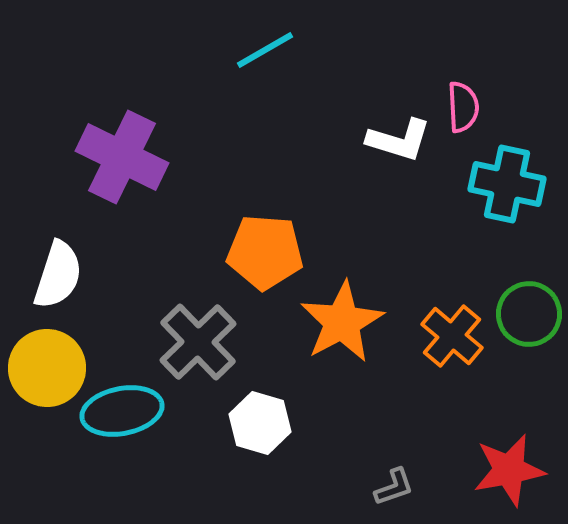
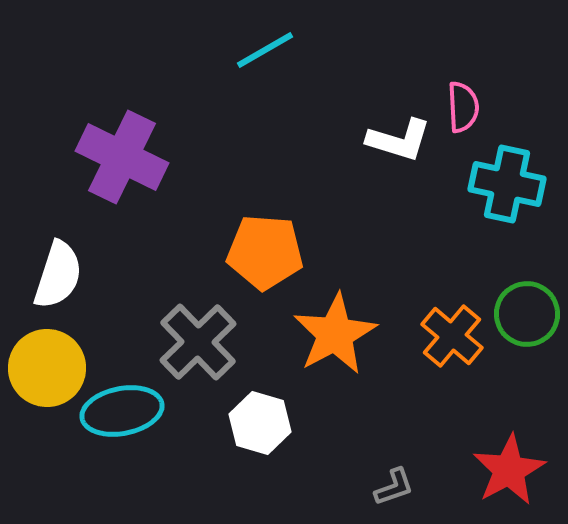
green circle: moved 2 px left
orange star: moved 7 px left, 12 px down
red star: rotated 18 degrees counterclockwise
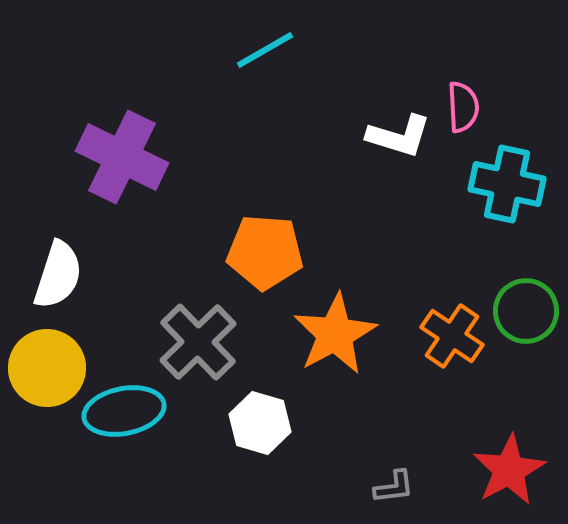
white L-shape: moved 4 px up
green circle: moved 1 px left, 3 px up
orange cross: rotated 6 degrees counterclockwise
cyan ellipse: moved 2 px right
gray L-shape: rotated 12 degrees clockwise
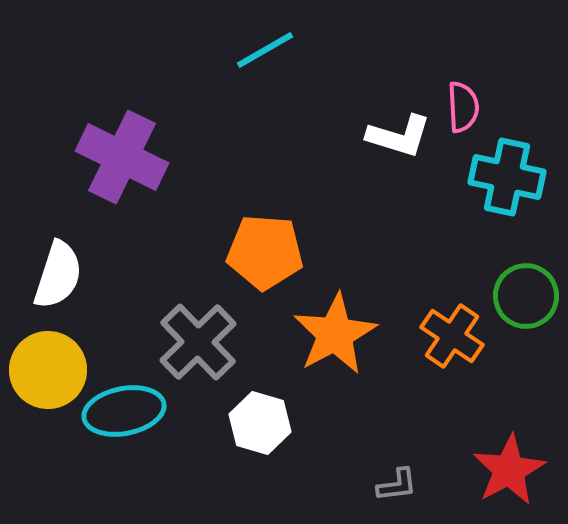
cyan cross: moved 7 px up
green circle: moved 15 px up
yellow circle: moved 1 px right, 2 px down
gray L-shape: moved 3 px right, 2 px up
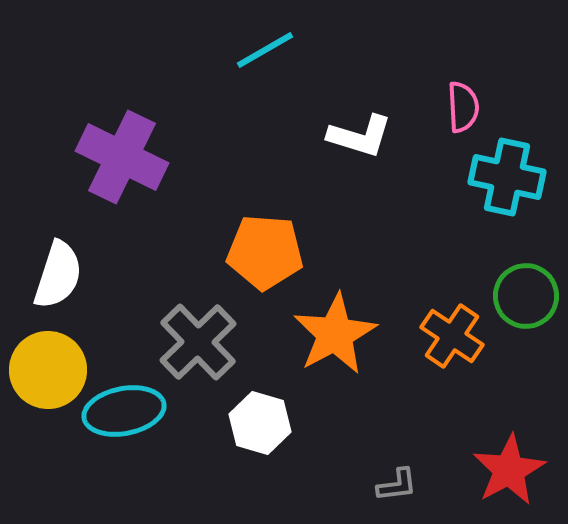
white L-shape: moved 39 px left
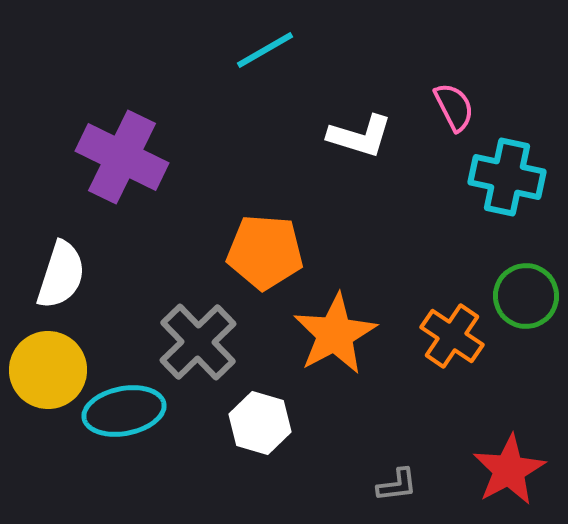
pink semicircle: moved 9 px left; rotated 24 degrees counterclockwise
white semicircle: moved 3 px right
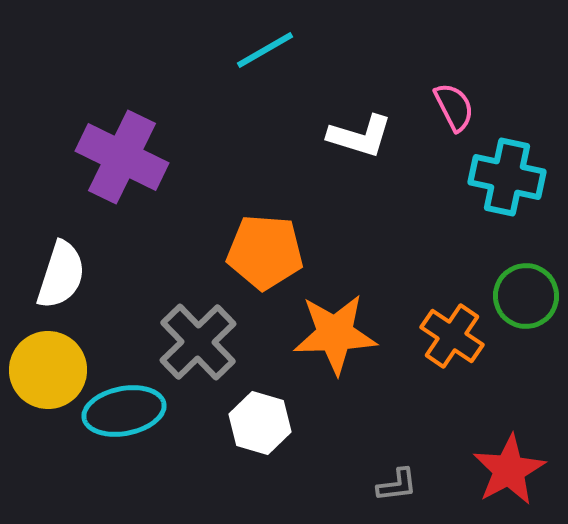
orange star: rotated 26 degrees clockwise
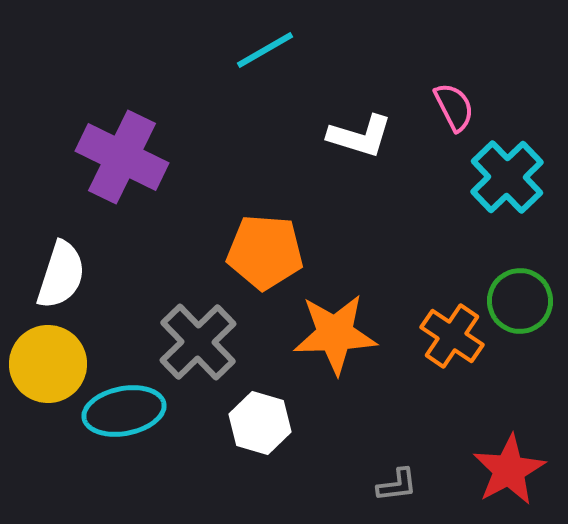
cyan cross: rotated 34 degrees clockwise
green circle: moved 6 px left, 5 px down
yellow circle: moved 6 px up
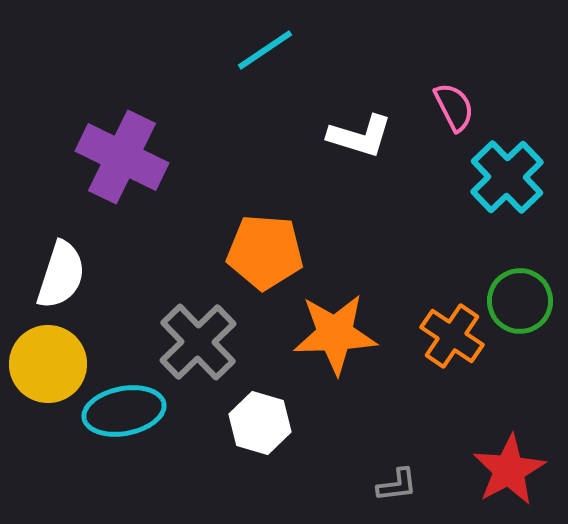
cyan line: rotated 4 degrees counterclockwise
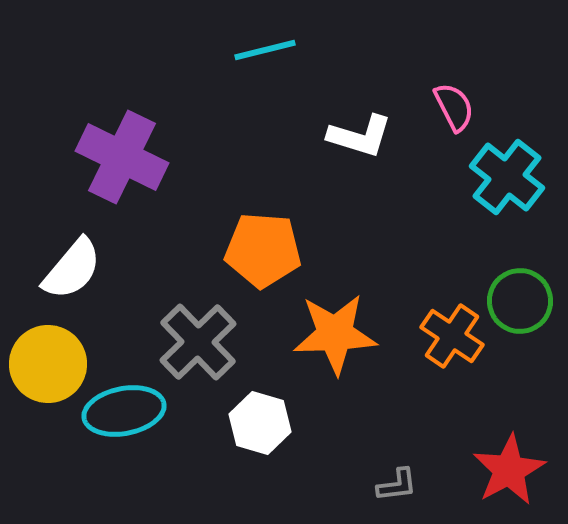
cyan line: rotated 20 degrees clockwise
cyan cross: rotated 8 degrees counterclockwise
orange pentagon: moved 2 px left, 2 px up
white semicircle: moved 11 px right, 6 px up; rotated 22 degrees clockwise
